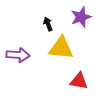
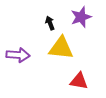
black arrow: moved 2 px right, 1 px up
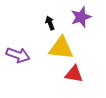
purple arrow: rotated 15 degrees clockwise
red triangle: moved 5 px left, 7 px up
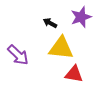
black arrow: rotated 40 degrees counterclockwise
purple arrow: rotated 25 degrees clockwise
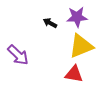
purple star: moved 4 px left; rotated 15 degrees clockwise
yellow triangle: moved 20 px right, 2 px up; rotated 28 degrees counterclockwise
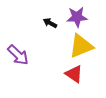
red triangle: rotated 24 degrees clockwise
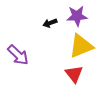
purple star: moved 1 px up
black arrow: rotated 48 degrees counterclockwise
red triangle: rotated 18 degrees clockwise
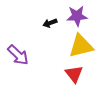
yellow triangle: rotated 8 degrees clockwise
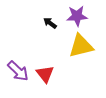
black arrow: rotated 56 degrees clockwise
purple arrow: moved 16 px down
red triangle: moved 29 px left
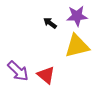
yellow triangle: moved 4 px left
red triangle: moved 1 px right, 1 px down; rotated 12 degrees counterclockwise
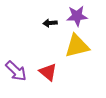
black arrow: rotated 40 degrees counterclockwise
purple arrow: moved 2 px left
red triangle: moved 2 px right, 3 px up
